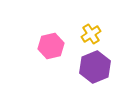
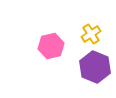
purple hexagon: rotated 16 degrees counterclockwise
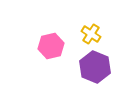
yellow cross: rotated 24 degrees counterclockwise
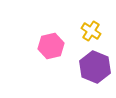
yellow cross: moved 3 px up
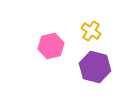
purple hexagon: rotated 8 degrees counterclockwise
